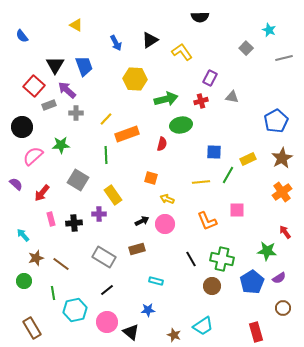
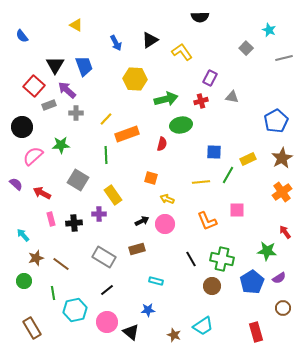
red arrow at (42, 193): rotated 78 degrees clockwise
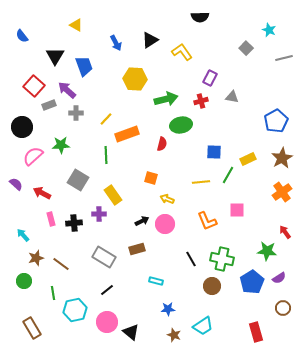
black triangle at (55, 65): moved 9 px up
blue star at (148, 310): moved 20 px right, 1 px up
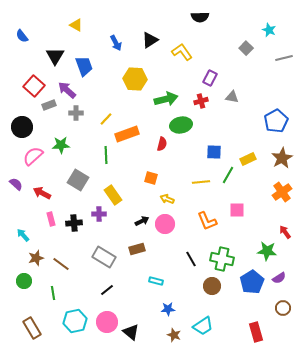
cyan hexagon at (75, 310): moved 11 px down
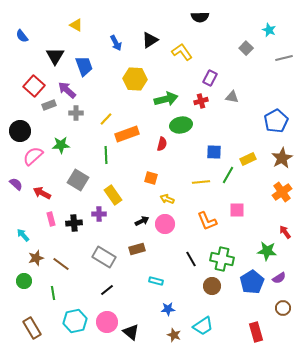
black circle at (22, 127): moved 2 px left, 4 px down
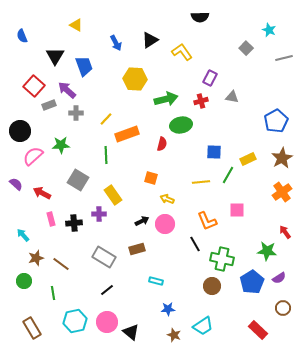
blue semicircle at (22, 36): rotated 16 degrees clockwise
black line at (191, 259): moved 4 px right, 15 px up
red rectangle at (256, 332): moved 2 px right, 2 px up; rotated 30 degrees counterclockwise
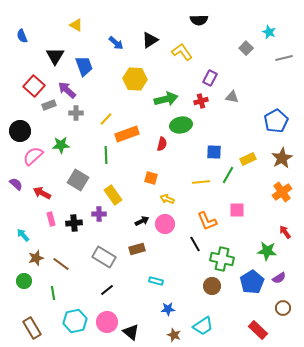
black semicircle at (200, 17): moved 1 px left, 3 px down
cyan star at (269, 30): moved 2 px down
blue arrow at (116, 43): rotated 21 degrees counterclockwise
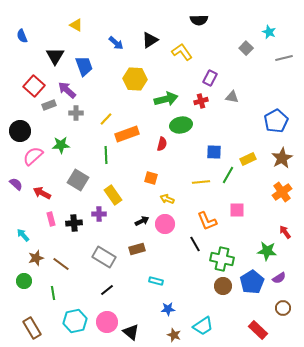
brown circle at (212, 286): moved 11 px right
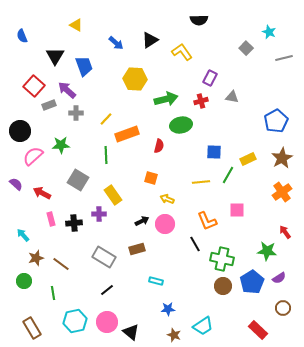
red semicircle at (162, 144): moved 3 px left, 2 px down
